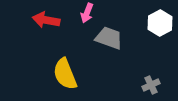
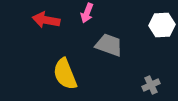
white hexagon: moved 2 px right, 2 px down; rotated 25 degrees clockwise
gray trapezoid: moved 7 px down
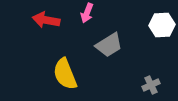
gray trapezoid: rotated 128 degrees clockwise
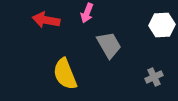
gray trapezoid: rotated 88 degrees counterclockwise
gray cross: moved 3 px right, 8 px up
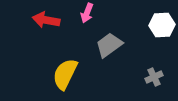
gray trapezoid: rotated 96 degrees counterclockwise
yellow semicircle: rotated 48 degrees clockwise
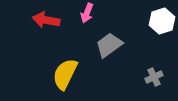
white hexagon: moved 4 px up; rotated 15 degrees counterclockwise
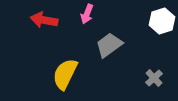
pink arrow: moved 1 px down
red arrow: moved 2 px left
gray cross: moved 1 px down; rotated 18 degrees counterclockwise
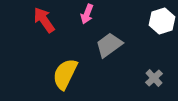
red arrow: rotated 44 degrees clockwise
